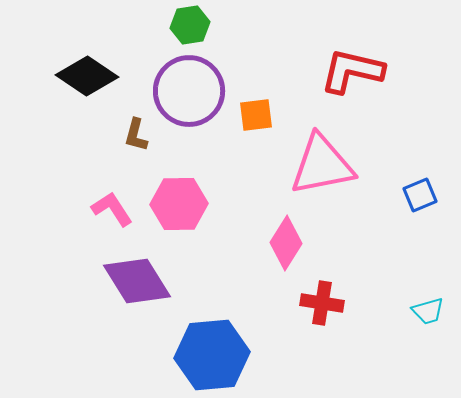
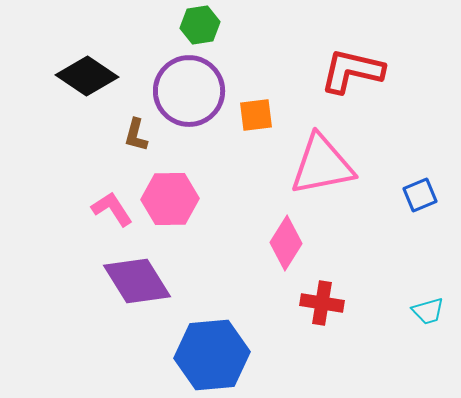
green hexagon: moved 10 px right
pink hexagon: moved 9 px left, 5 px up
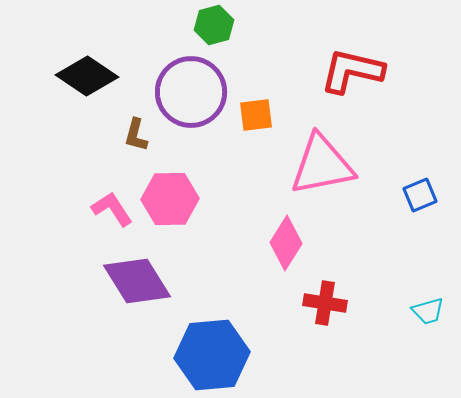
green hexagon: moved 14 px right; rotated 6 degrees counterclockwise
purple circle: moved 2 px right, 1 px down
red cross: moved 3 px right
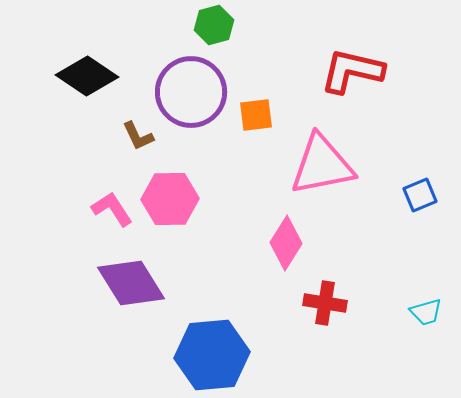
brown L-shape: moved 2 px right, 1 px down; rotated 40 degrees counterclockwise
purple diamond: moved 6 px left, 2 px down
cyan trapezoid: moved 2 px left, 1 px down
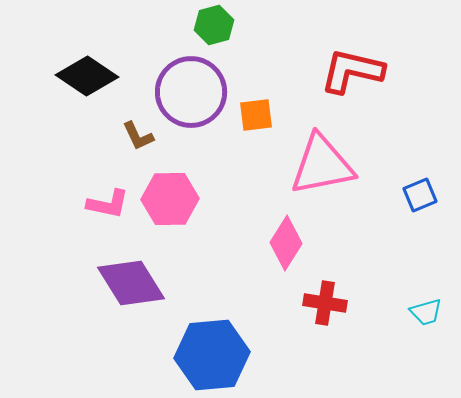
pink L-shape: moved 4 px left, 5 px up; rotated 135 degrees clockwise
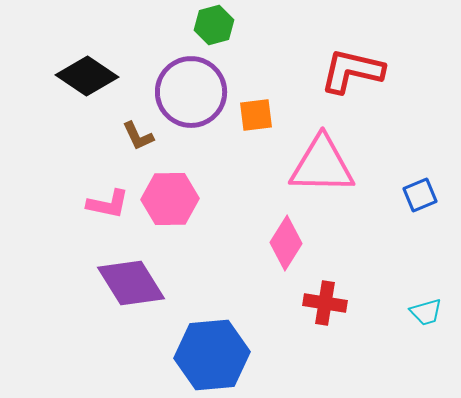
pink triangle: rotated 12 degrees clockwise
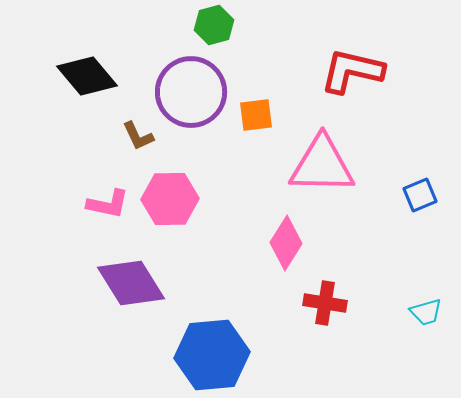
black diamond: rotated 16 degrees clockwise
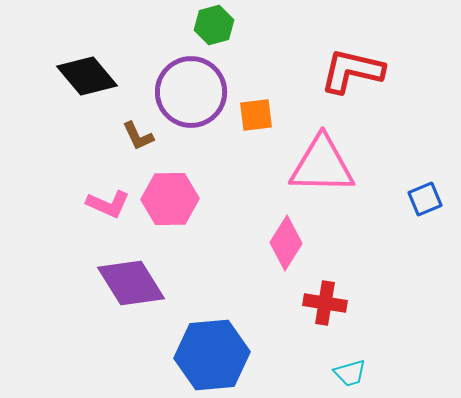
blue square: moved 5 px right, 4 px down
pink L-shape: rotated 12 degrees clockwise
cyan trapezoid: moved 76 px left, 61 px down
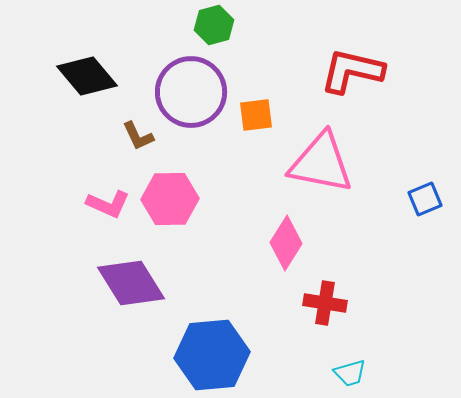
pink triangle: moved 1 px left, 2 px up; rotated 10 degrees clockwise
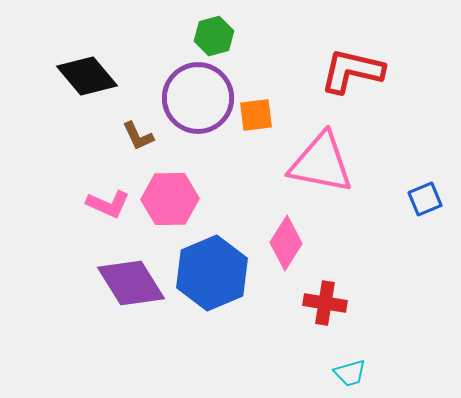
green hexagon: moved 11 px down
purple circle: moved 7 px right, 6 px down
blue hexagon: moved 82 px up; rotated 18 degrees counterclockwise
